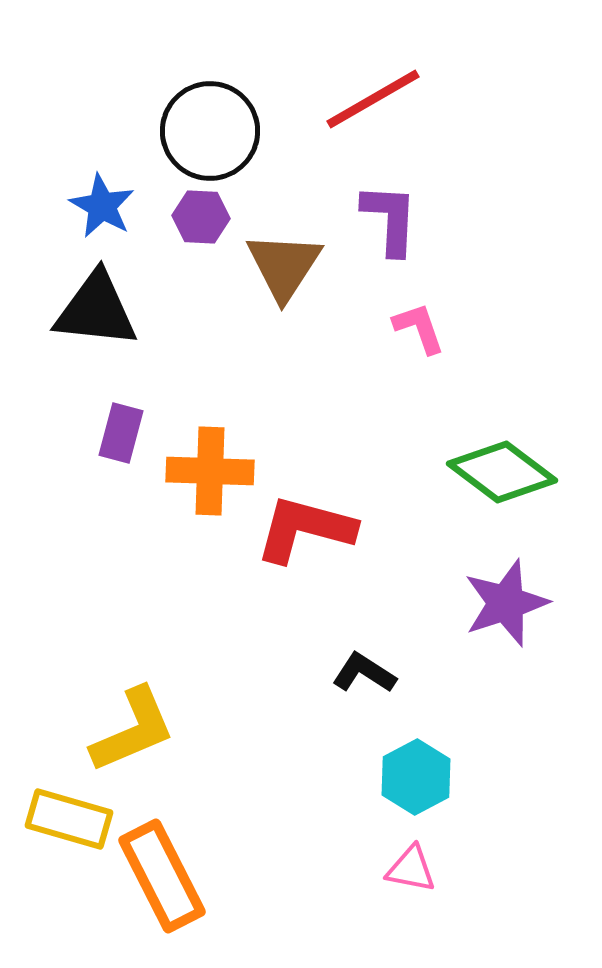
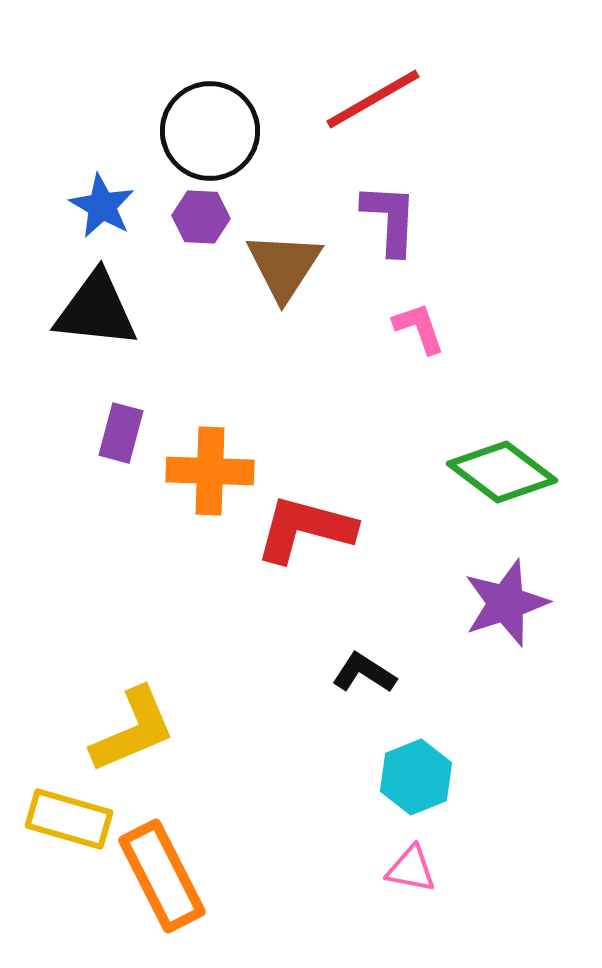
cyan hexagon: rotated 6 degrees clockwise
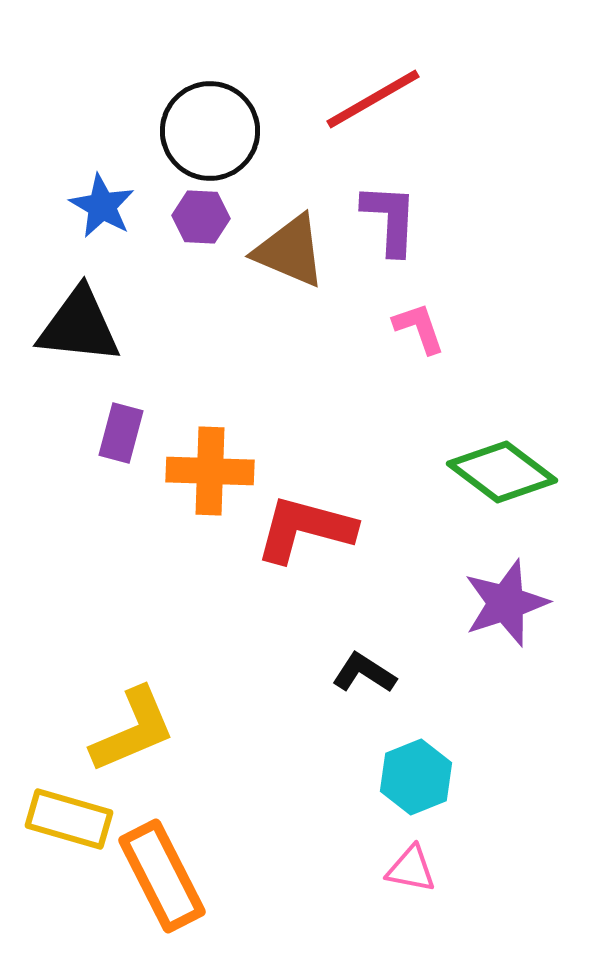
brown triangle: moved 6 px right, 15 px up; rotated 40 degrees counterclockwise
black triangle: moved 17 px left, 16 px down
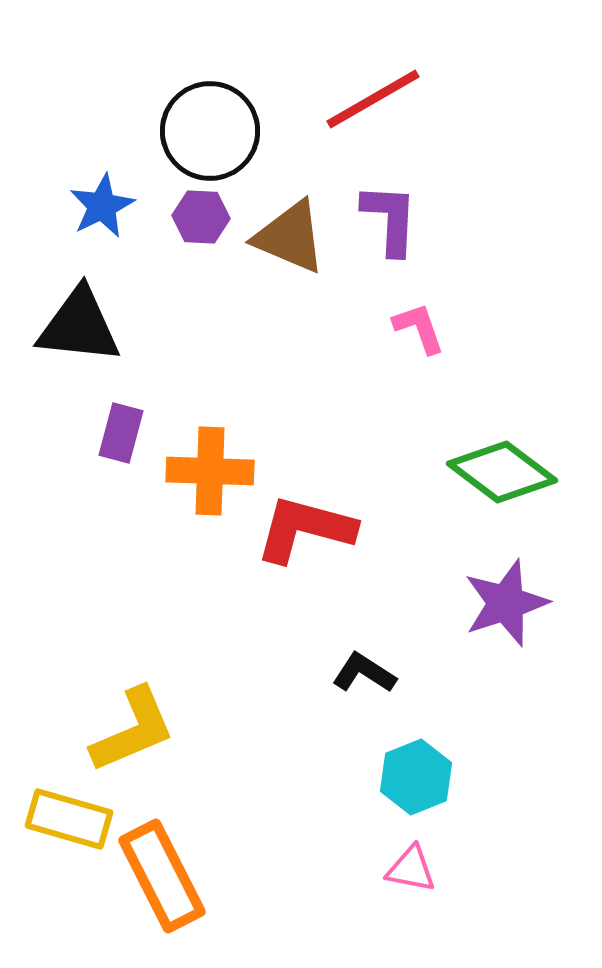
blue star: rotated 16 degrees clockwise
brown triangle: moved 14 px up
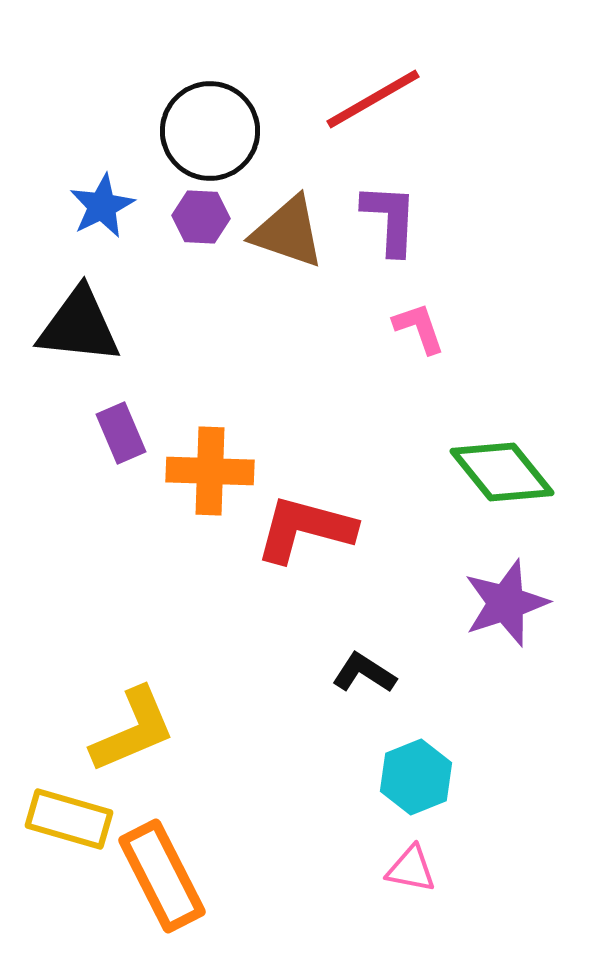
brown triangle: moved 2 px left, 5 px up; rotated 4 degrees counterclockwise
purple rectangle: rotated 38 degrees counterclockwise
green diamond: rotated 14 degrees clockwise
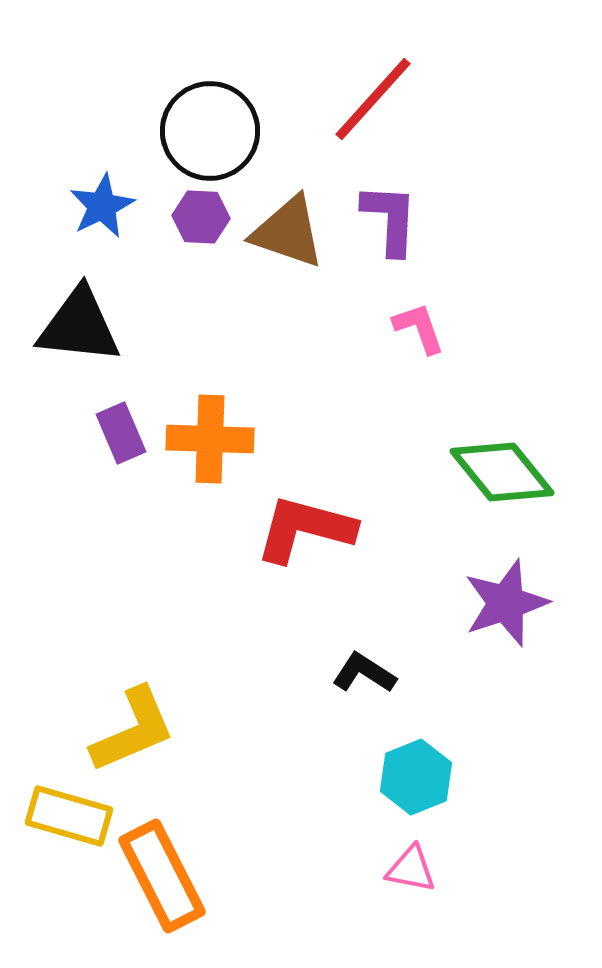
red line: rotated 18 degrees counterclockwise
orange cross: moved 32 px up
yellow rectangle: moved 3 px up
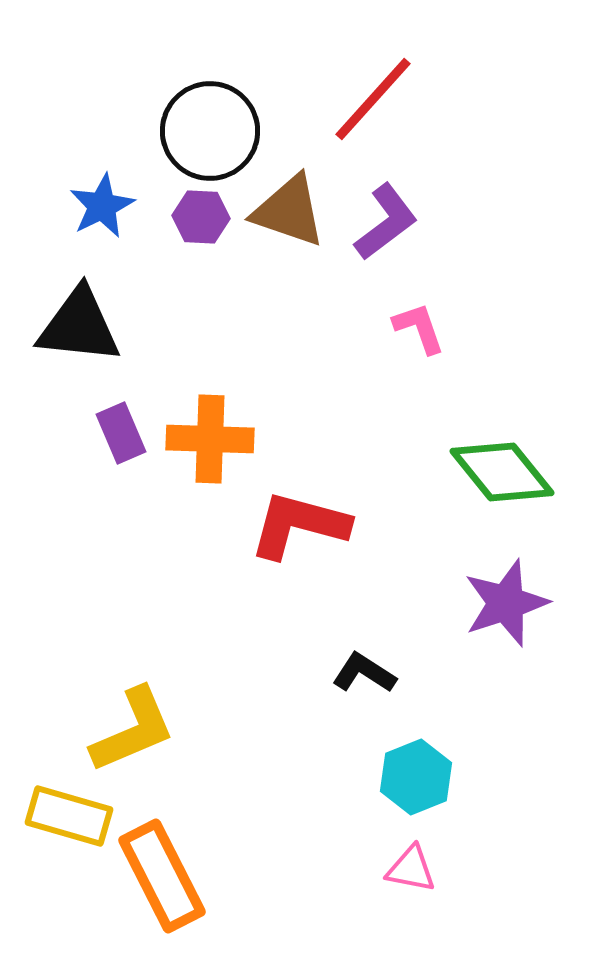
purple L-shape: moved 4 px left, 3 px down; rotated 50 degrees clockwise
brown triangle: moved 1 px right, 21 px up
red L-shape: moved 6 px left, 4 px up
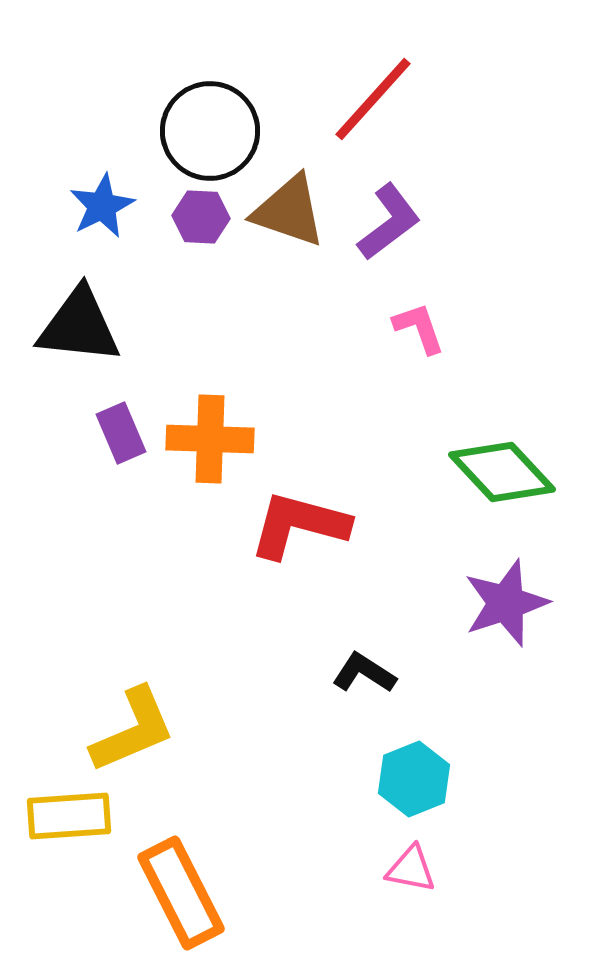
purple L-shape: moved 3 px right
green diamond: rotated 4 degrees counterclockwise
cyan hexagon: moved 2 px left, 2 px down
yellow rectangle: rotated 20 degrees counterclockwise
orange rectangle: moved 19 px right, 17 px down
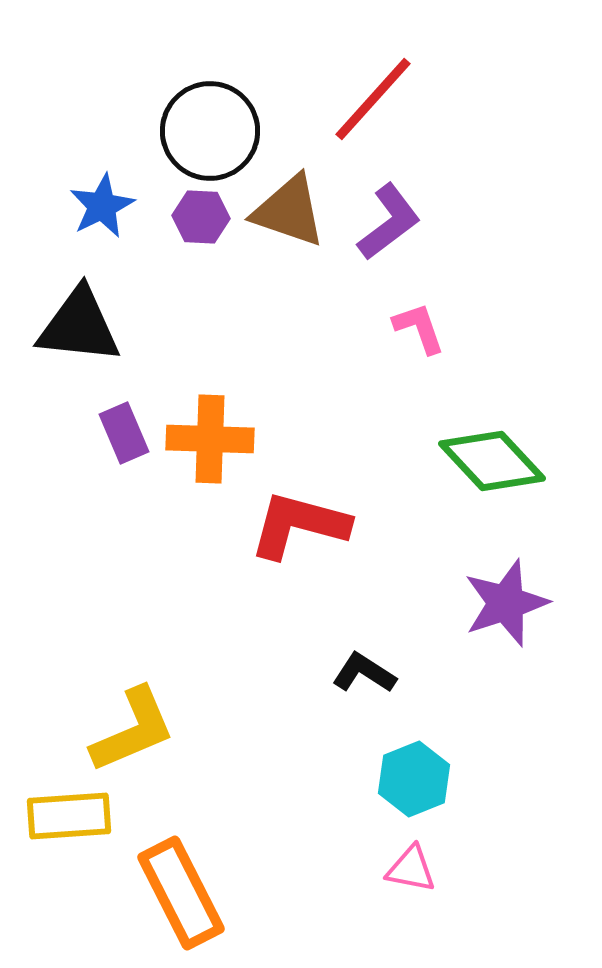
purple rectangle: moved 3 px right
green diamond: moved 10 px left, 11 px up
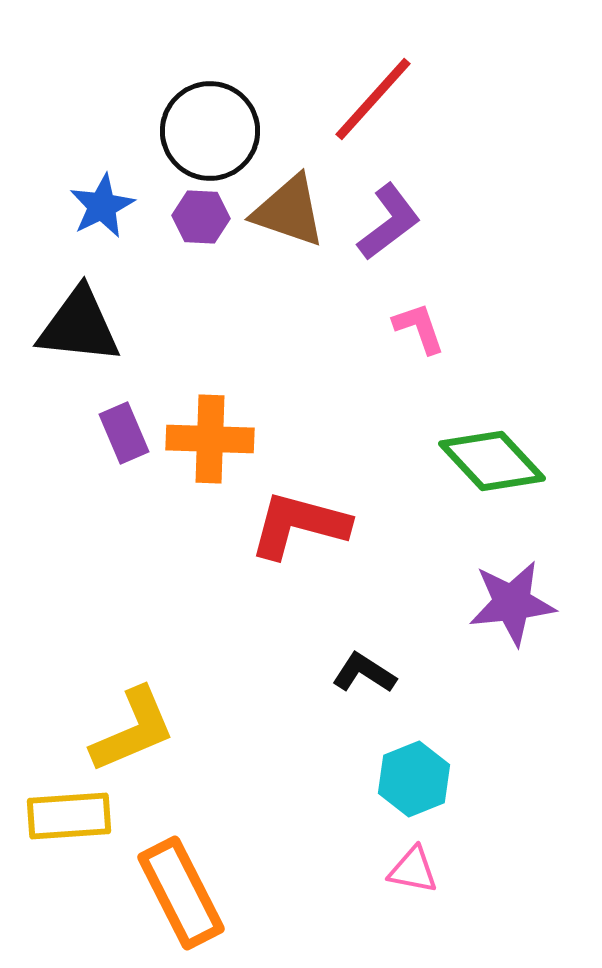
purple star: moved 6 px right; rotated 12 degrees clockwise
pink triangle: moved 2 px right, 1 px down
